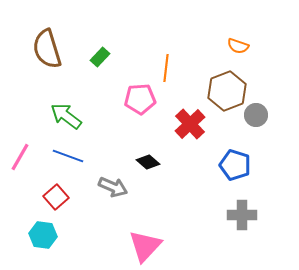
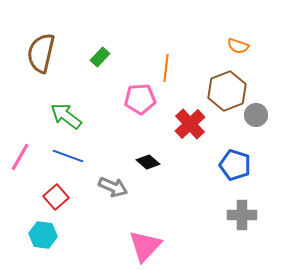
brown semicircle: moved 6 px left, 4 px down; rotated 30 degrees clockwise
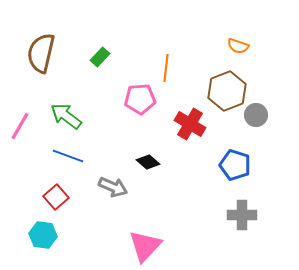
red cross: rotated 16 degrees counterclockwise
pink line: moved 31 px up
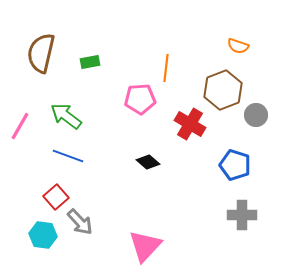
green rectangle: moved 10 px left, 5 px down; rotated 36 degrees clockwise
brown hexagon: moved 4 px left, 1 px up
gray arrow: moved 33 px left, 35 px down; rotated 24 degrees clockwise
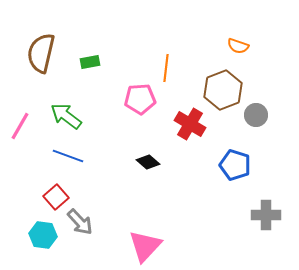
gray cross: moved 24 px right
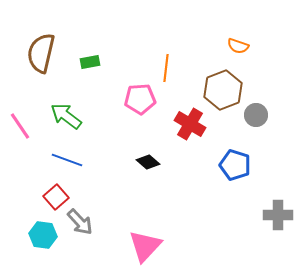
pink line: rotated 64 degrees counterclockwise
blue line: moved 1 px left, 4 px down
gray cross: moved 12 px right
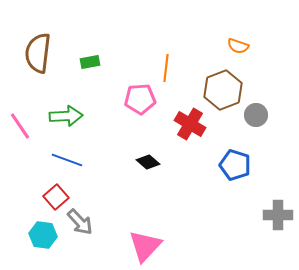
brown semicircle: moved 3 px left; rotated 6 degrees counterclockwise
green arrow: rotated 140 degrees clockwise
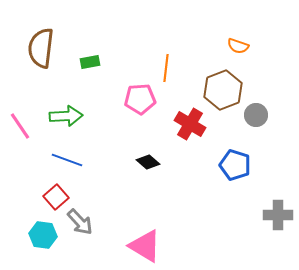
brown semicircle: moved 3 px right, 5 px up
pink triangle: rotated 42 degrees counterclockwise
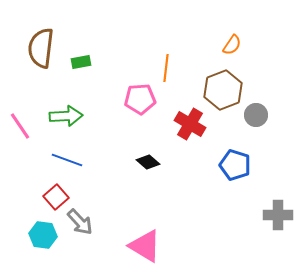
orange semicircle: moved 6 px left, 1 px up; rotated 75 degrees counterclockwise
green rectangle: moved 9 px left
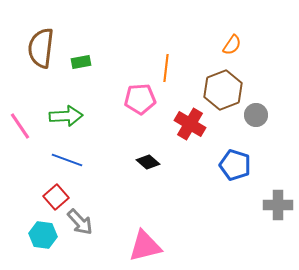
gray cross: moved 10 px up
pink triangle: rotated 45 degrees counterclockwise
